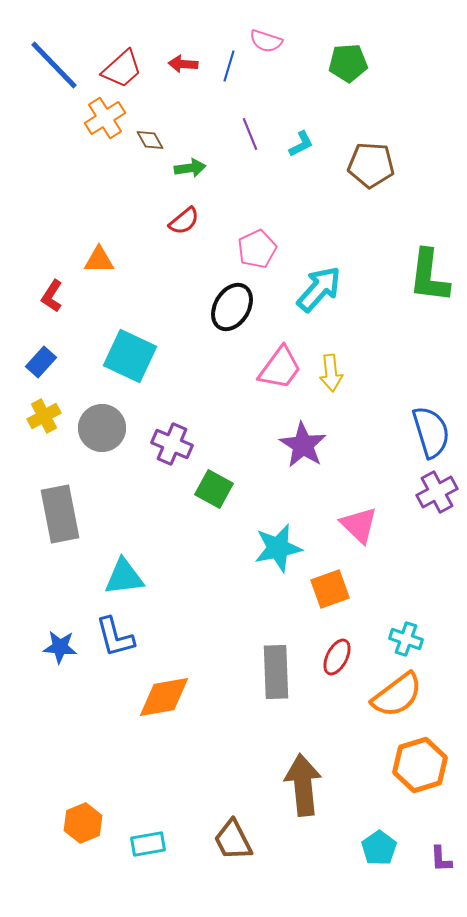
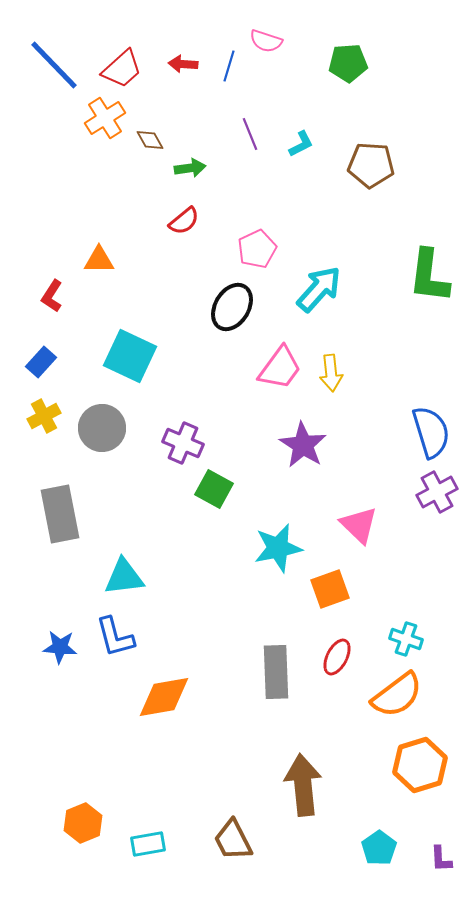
purple cross at (172, 444): moved 11 px right, 1 px up
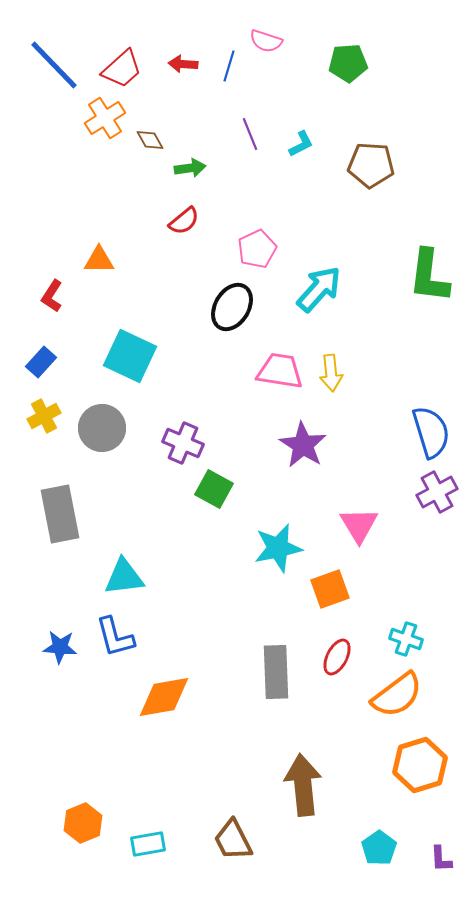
pink trapezoid at (280, 368): moved 3 px down; rotated 117 degrees counterclockwise
pink triangle at (359, 525): rotated 15 degrees clockwise
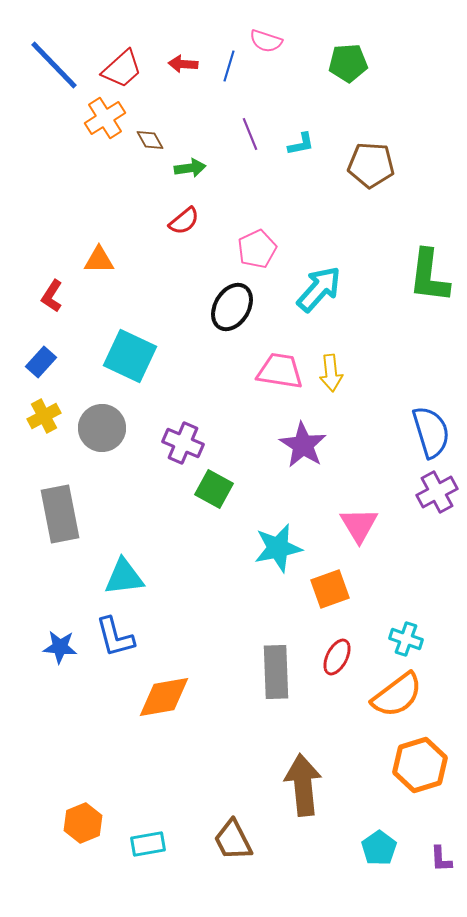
cyan L-shape at (301, 144): rotated 16 degrees clockwise
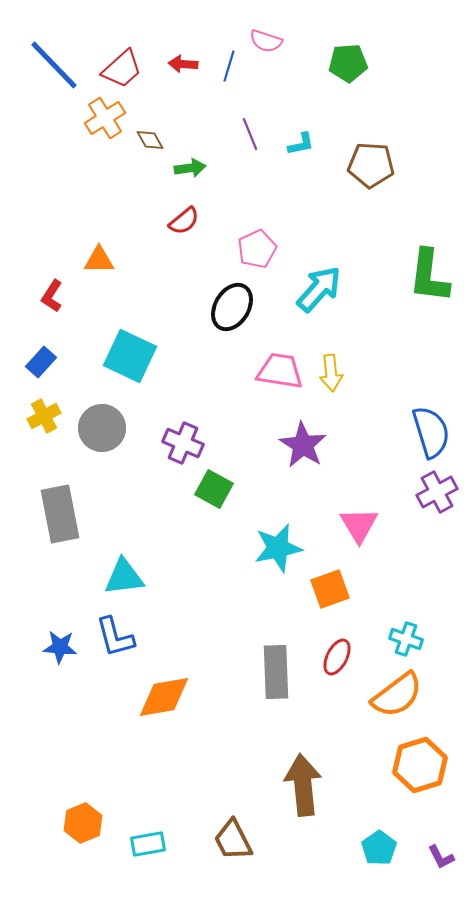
purple L-shape at (441, 859): moved 2 px up; rotated 24 degrees counterclockwise
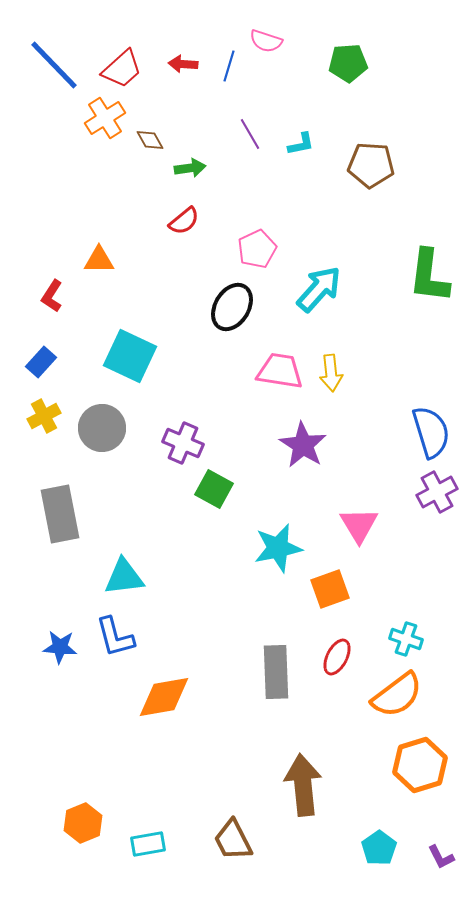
purple line at (250, 134): rotated 8 degrees counterclockwise
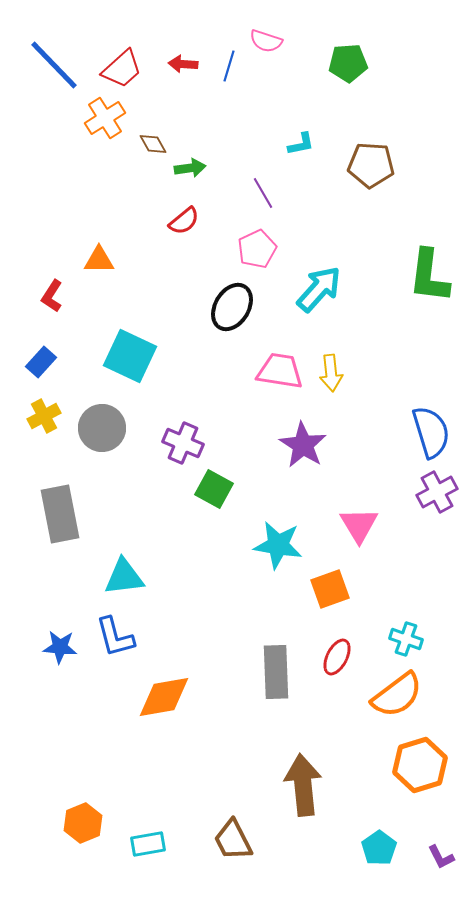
purple line at (250, 134): moved 13 px right, 59 px down
brown diamond at (150, 140): moved 3 px right, 4 px down
cyan star at (278, 548): moved 3 px up; rotated 21 degrees clockwise
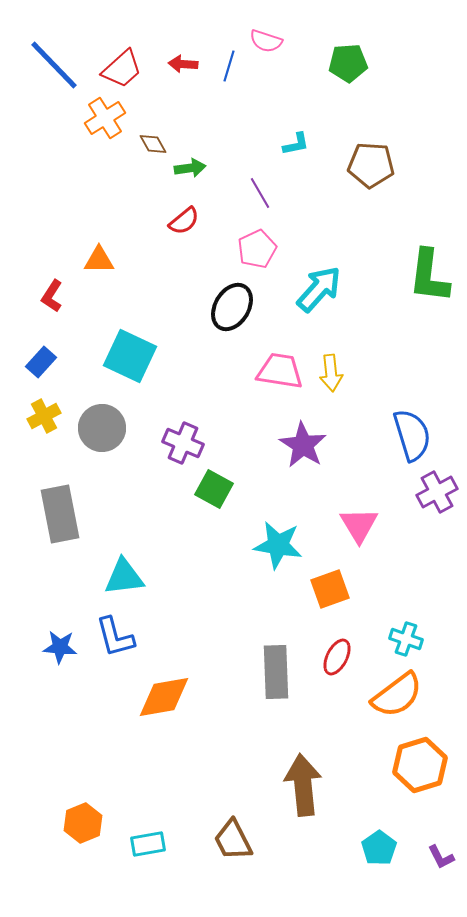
cyan L-shape at (301, 144): moved 5 px left
purple line at (263, 193): moved 3 px left
blue semicircle at (431, 432): moved 19 px left, 3 px down
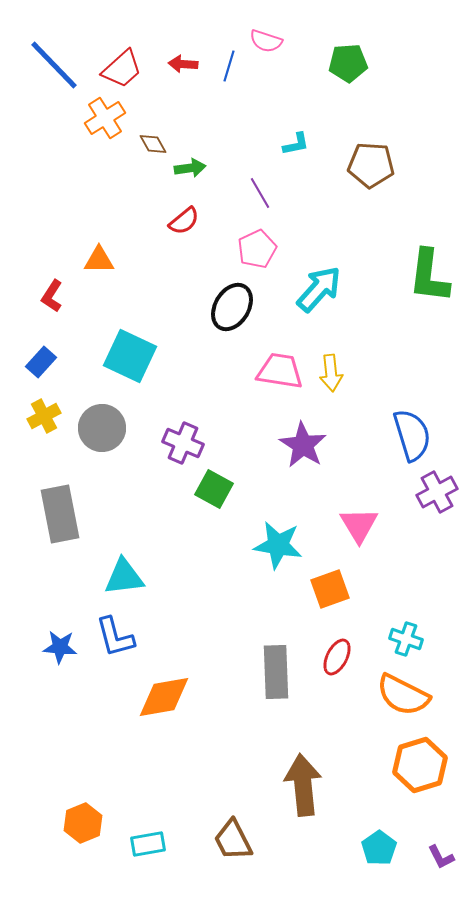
orange semicircle at (397, 695): moved 6 px right; rotated 64 degrees clockwise
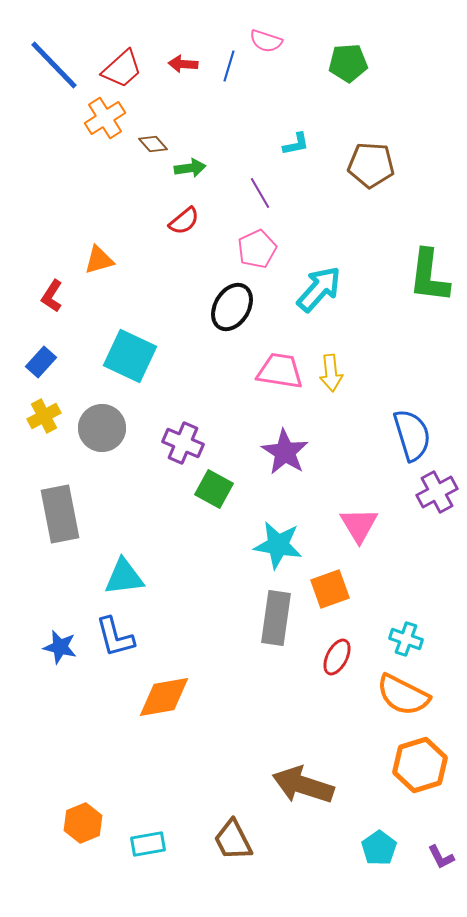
brown diamond at (153, 144): rotated 12 degrees counterclockwise
orange triangle at (99, 260): rotated 16 degrees counterclockwise
purple star at (303, 445): moved 18 px left, 7 px down
blue star at (60, 647): rotated 8 degrees clockwise
gray rectangle at (276, 672): moved 54 px up; rotated 10 degrees clockwise
brown arrow at (303, 785): rotated 66 degrees counterclockwise
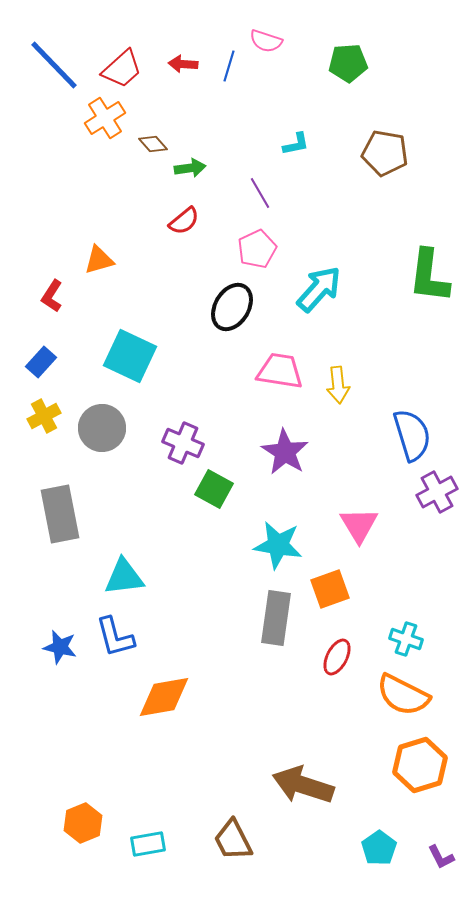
brown pentagon at (371, 165): moved 14 px right, 12 px up; rotated 6 degrees clockwise
yellow arrow at (331, 373): moved 7 px right, 12 px down
